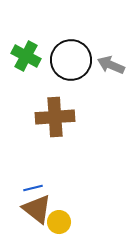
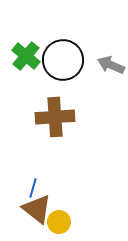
green cross: rotated 12 degrees clockwise
black circle: moved 8 px left
blue line: rotated 60 degrees counterclockwise
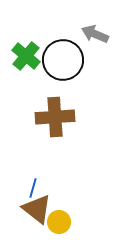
gray arrow: moved 16 px left, 31 px up
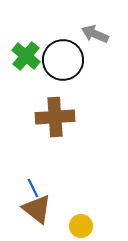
blue line: rotated 42 degrees counterclockwise
yellow circle: moved 22 px right, 4 px down
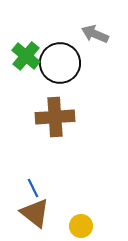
black circle: moved 3 px left, 3 px down
brown triangle: moved 2 px left, 4 px down
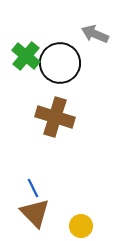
brown cross: rotated 21 degrees clockwise
brown triangle: rotated 8 degrees clockwise
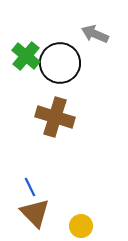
blue line: moved 3 px left, 1 px up
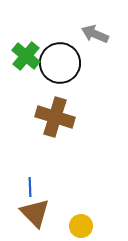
blue line: rotated 24 degrees clockwise
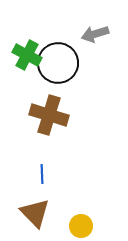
gray arrow: rotated 40 degrees counterclockwise
green cross: moved 1 px right, 1 px up; rotated 12 degrees counterclockwise
black circle: moved 2 px left
brown cross: moved 6 px left, 2 px up
blue line: moved 12 px right, 13 px up
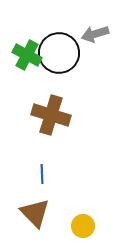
black circle: moved 1 px right, 10 px up
brown cross: moved 2 px right
yellow circle: moved 2 px right
